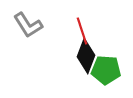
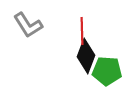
red line: rotated 16 degrees clockwise
green pentagon: moved 1 px right, 1 px down
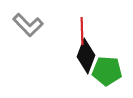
gray L-shape: rotated 12 degrees counterclockwise
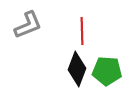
gray L-shape: rotated 68 degrees counterclockwise
black diamond: moved 9 px left, 13 px down
